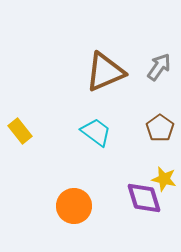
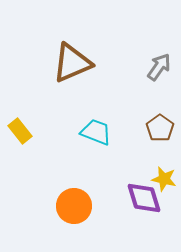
brown triangle: moved 33 px left, 9 px up
cyan trapezoid: rotated 16 degrees counterclockwise
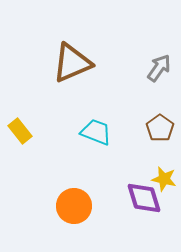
gray arrow: moved 1 px down
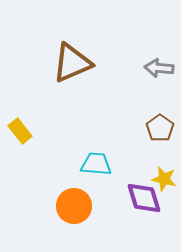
gray arrow: rotated 120 degrees counterclockwise
cyan trapezoid: moved 32 px down; rotated 16 degrees counterclockwise
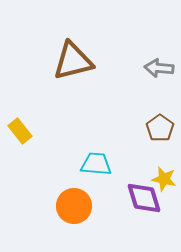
brown triangle: moved 1 px right, 2 px up; rotated 9 degrees clockwise
